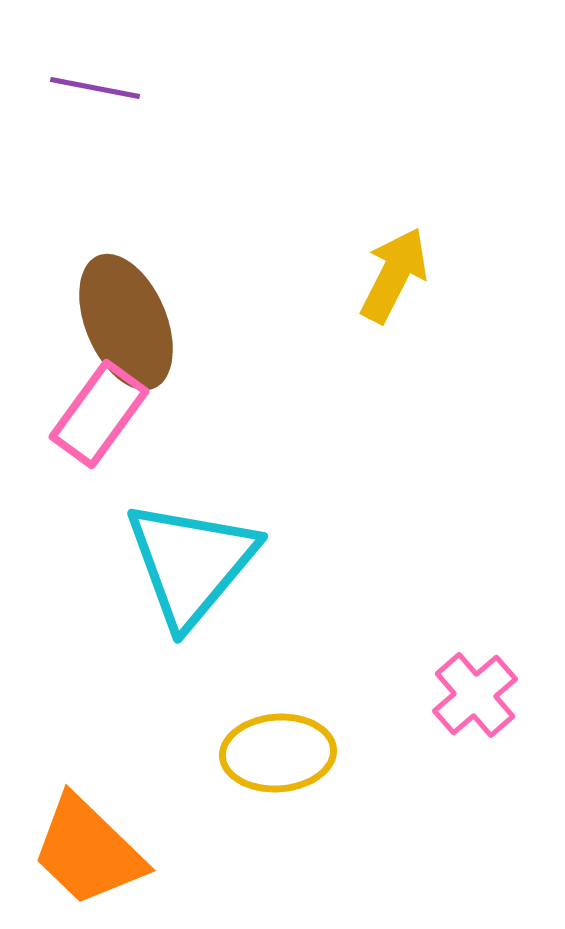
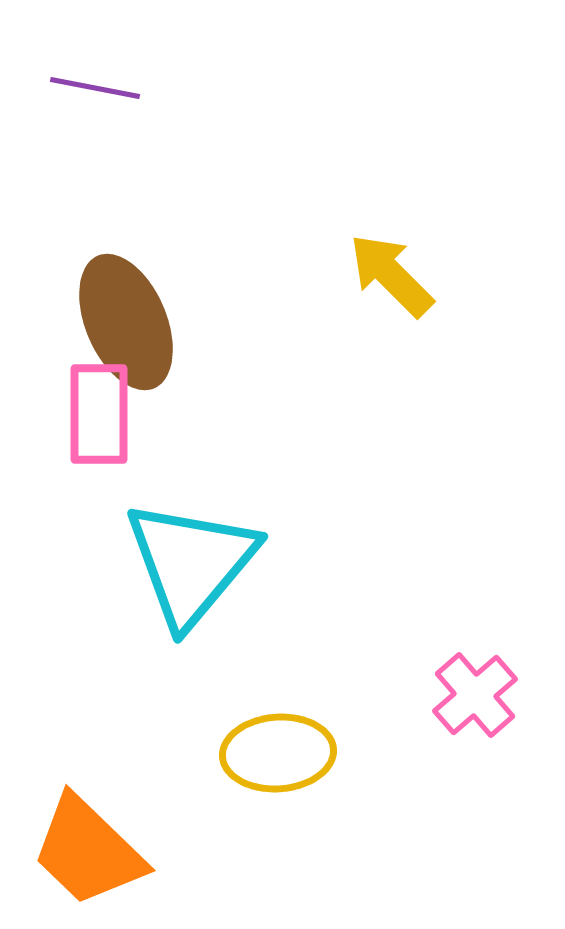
yellow arrow: moved 3 px left; rotated 72 degrees counterclockwise
pink rectangle: rotated 36 degrees counterclockwise
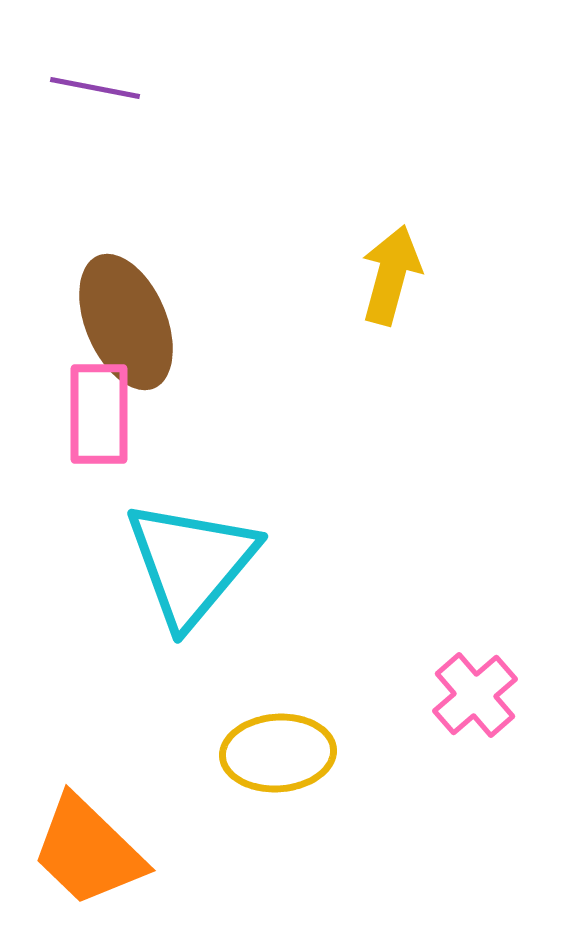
yellow arrow: rotated 60 degrees clockwise
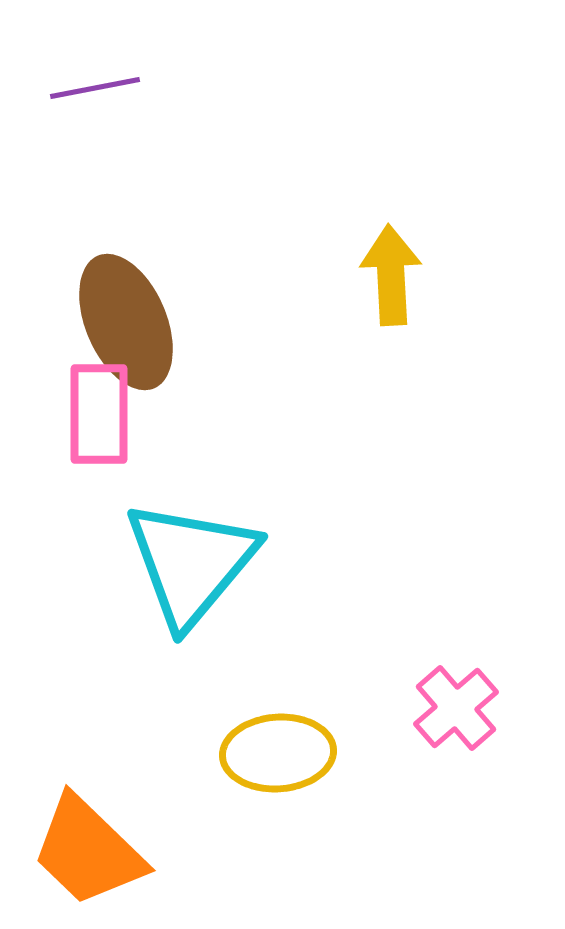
purple line: rotated 22 degrees counterclockwise
yellow arrow: rotated 18 degrees counterclockwise
pink cross: moved 19 px left, 13 px down
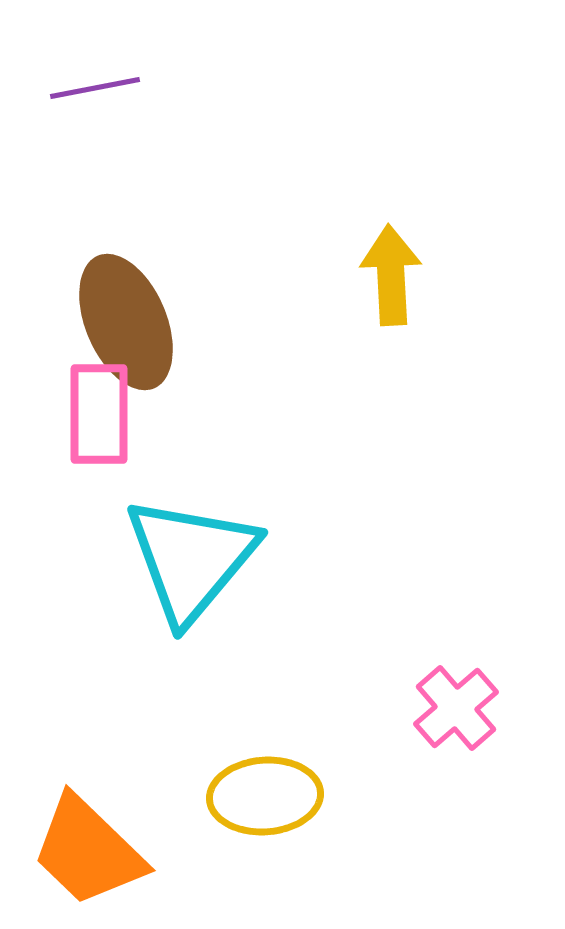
cyan triangle: moved 4 px up
yellow ellipse: moved 13 px left, 43 px down
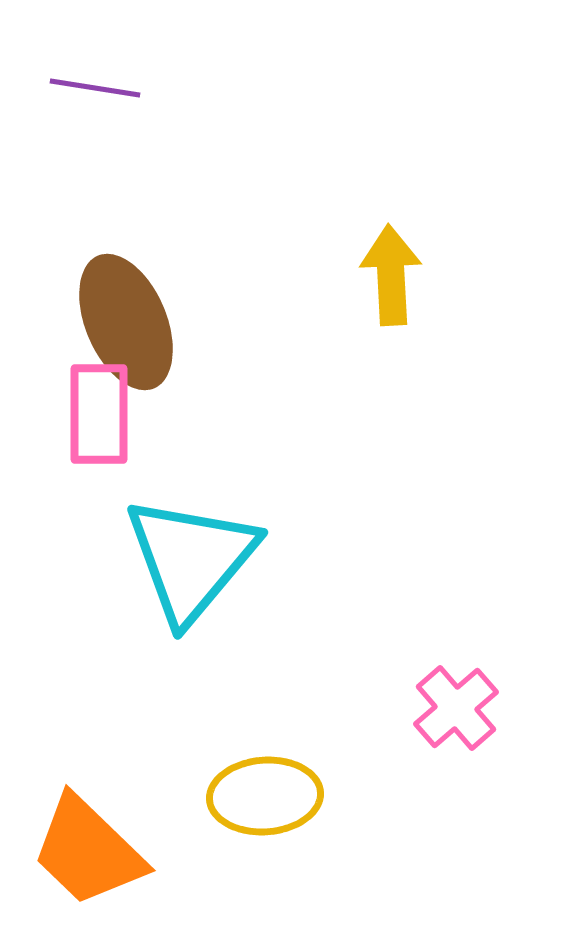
purple line: rotated 20 degrees clockwise
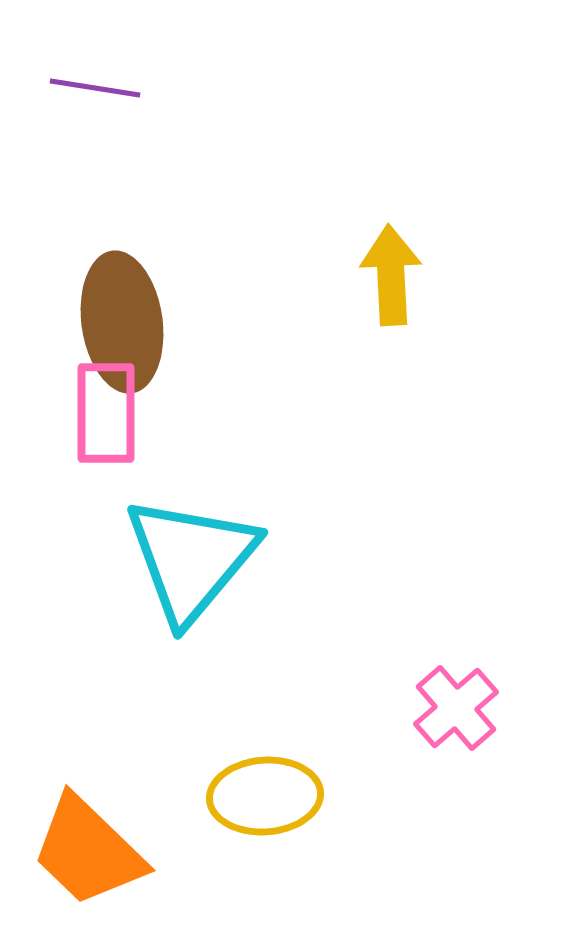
brown ellipse: moved 4 px left; rotated 15 degrees clockwise
pink rectangle: moved 7 px right, 1 px up
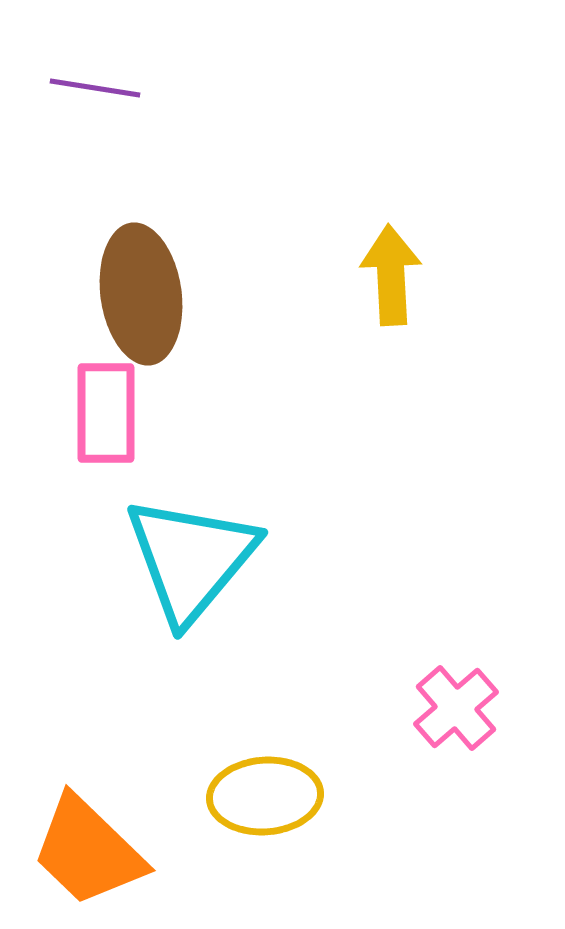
brown ellipse: moved 19 px right, 28 px up
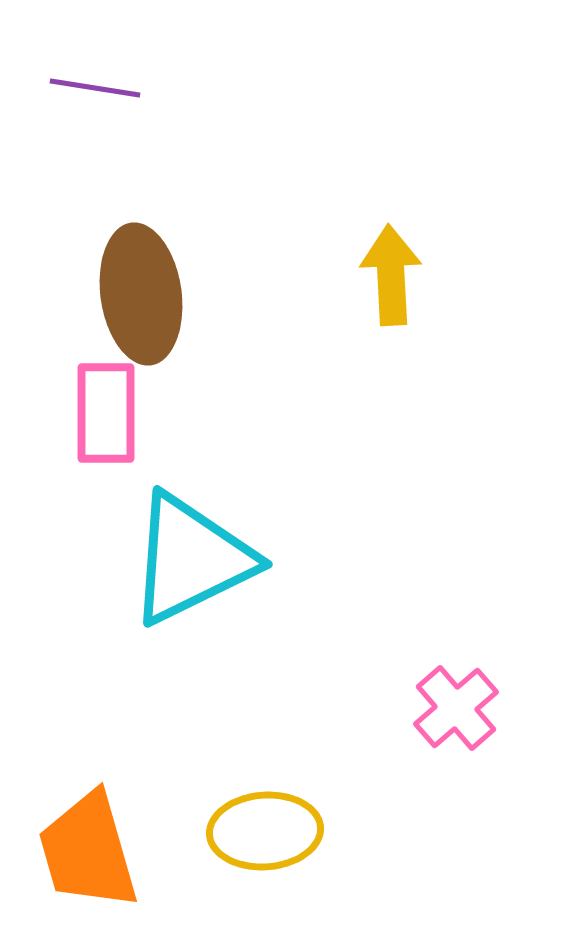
cyan triangle: rotated 24 degrees clockwise
yellow ellipse: moved 35 px down
orange trapezoid: rotated 30 degrees clockwise
